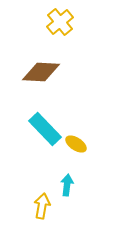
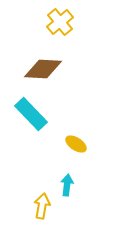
brown diamond: moved 2 px right, 3 px up
cyan rectangle: moved 14 px left, 15 px up
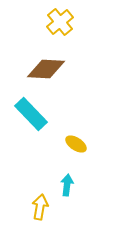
brown diamond: moved 3 px right
yellow arrow: moved 2 px left, 1 px down
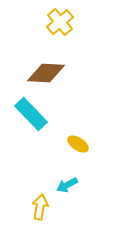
brown diamond: moved 4 px down
yellow ellipse: moved 2 px right
cyan arrow: rotated 125 degrees counterclockwise
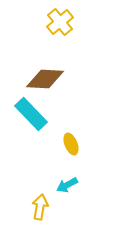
brown diamond: moved 1 px left, 6 px down
yellow ellipse: moved 7 px left; rotated 35 degrees clockwise
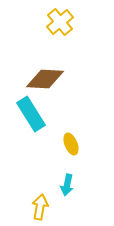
cyan rectangle: rotated 12 degrees clockwise
cyan arrow: rotated 50 degrees counterclockwise
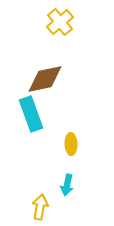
brown diamond: rotated 15 degrees counterclockwise
cyan rectangle: rotated 12 degrees clockwise
yellow ellipse: rotated 20 degrees clockwise
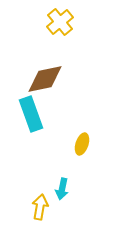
yellow ellipse: moved 11 px right; rotated 20 degrees clockwise
cyan arrow: moved 5 px left, 4 px down
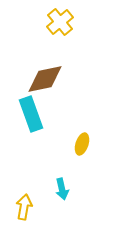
cyan arrow: rotated 25 degrees counterclockwise
yellow arrow: moved 16 px left
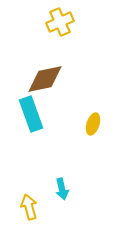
yellow cross: rotated 16 degrees clockwise
yellow ellipse: moved 11 px right, 20 px up
yellow arrow: moved 5 px right; rotated 25 degrees counterclockwise
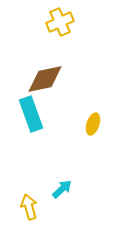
cyan arrow: rotated 120 degrees counterclockwise
